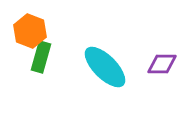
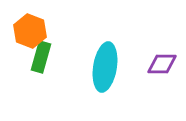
cyan ellipse: rotated 54 degrees clockwise
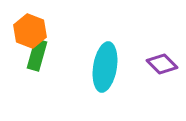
green rectangle: moved 4 px left, 2 px up
purple diamond: rotated 44 degrees clockwise
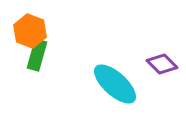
cyan ellipse: moved 10 px right, 17 px down; rotated 57 degrees counterclockwise
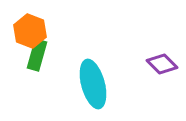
cyan ellipse: moved 22 px left; rotated 33 degrees clockwise
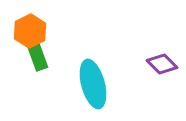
orange hexagon: rotated 12 degrees clockwise
green rectangle: rotated 36 degrees counterclockwise
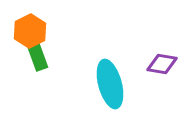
purple diamond: rotated 36 degrees counterclockwise
cyan ellipse: moved 17 px right
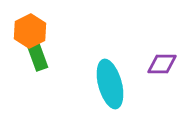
purple diamond: rotated 8 degrees counterclockwise
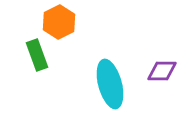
orange hexagon: moved 29 px right, 9 px up
purple diamond: moved 7 px down
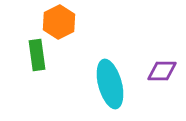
green rectangle: rotated 12 degrees clockwise
